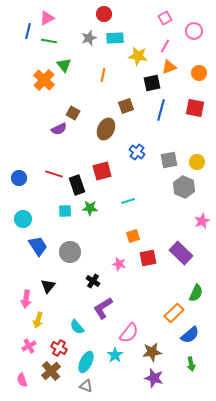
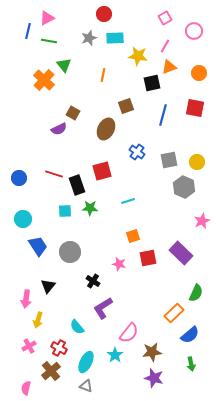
blue line at (161, 110): moved 2 px right, 5 px down
pink semicircle at (22, 380): moved 4 px right, 8 px down; rotated 32 degrees clockwise
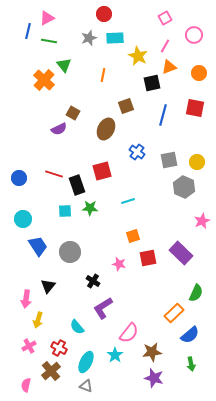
pink circle at (194, 31): moved 4 px down
yellow star at (138, 56): rotated 18 degrees clockwise
pink semicircle at (26, 388): moved 3 px up
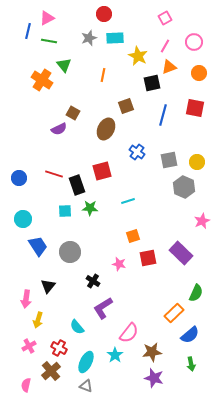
pink circle at (194, 35): moved 7 px down
orange cross at (44, 80): moved 2 px left; rotated 10 degrees counterclockwise
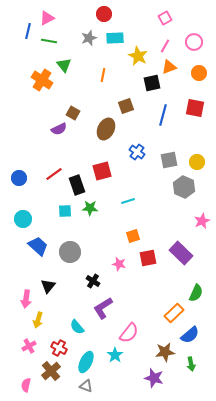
red line at (54, 174): rotated 54 degrees counterclockwise
blue trapezoid at (38, 246): rotated 15 degrees counterclockwise
brown star at (152, 352): moved 13 px right
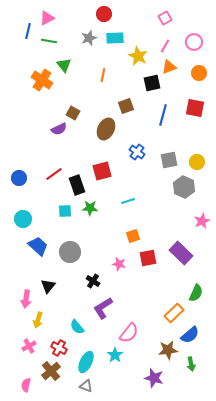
brown star at (165, 352): moved 3 px right, 2 px up
